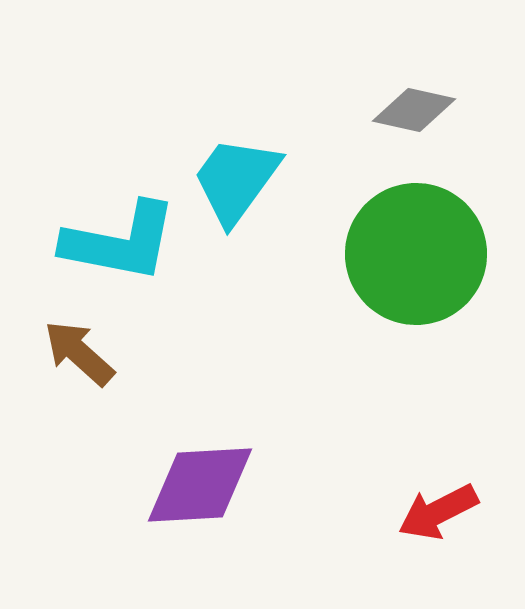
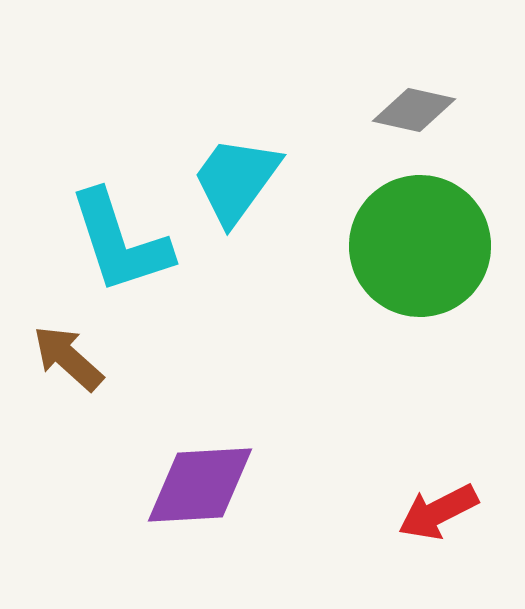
cyan L-shape: rotated 61 degrees clockwise
green circle: moved 4 px right, 8 px up
brown arrow: moved 11 px left, 5 px down
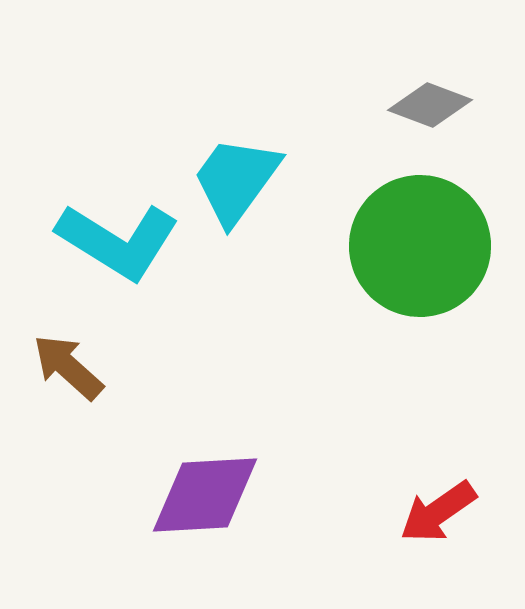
gray diamond: moved 16 px right, 5 px up; rotated 8 degrees clockwise
cyan L-shape: moved 2 px left, 1 px up; rotated 40 degrees counterclockwise
brown arrow: moved 9 px down
purple diamond: moved 5 px right, 10 px down
red arrow: rotated 8 degrees counterclockwise
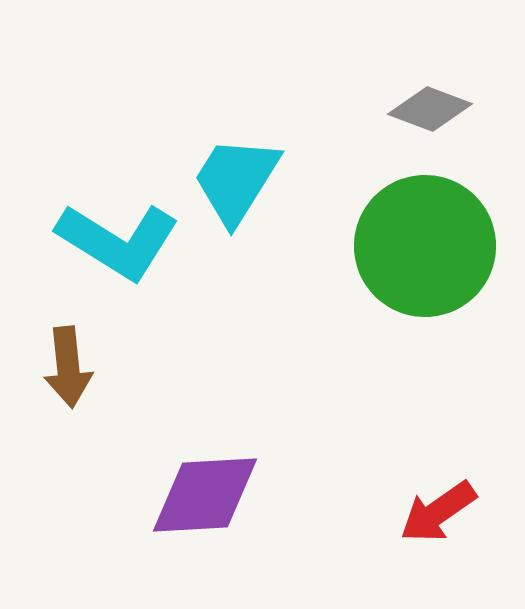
gray diamond: moved 4 px down
cyan trapezoid: rotated 4 degrees counterclockwise
green circle: moved 5 px right
brown arrow: rotated 138 degrees counterclockwise
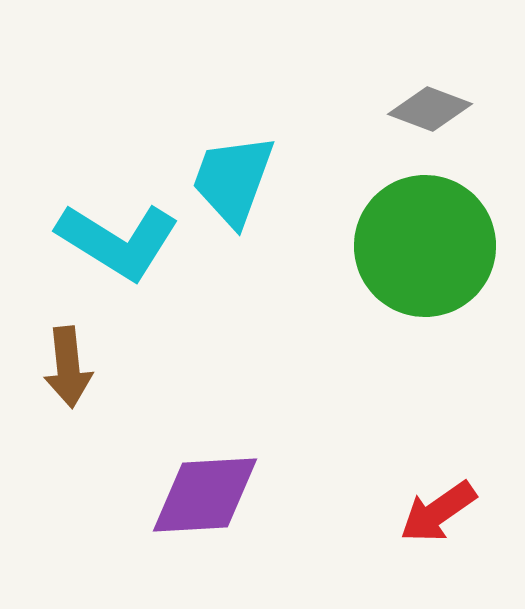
cyan trapezoid: moved 3 px left; rotated 12 degrees counterclockwise
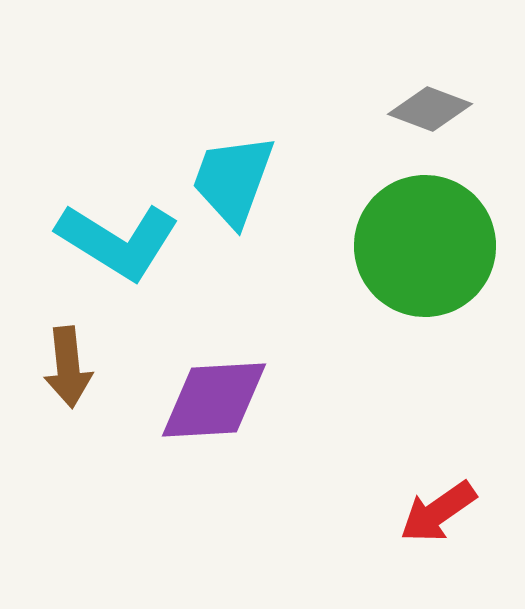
purple diamond: moved 9 px right, 95 px up
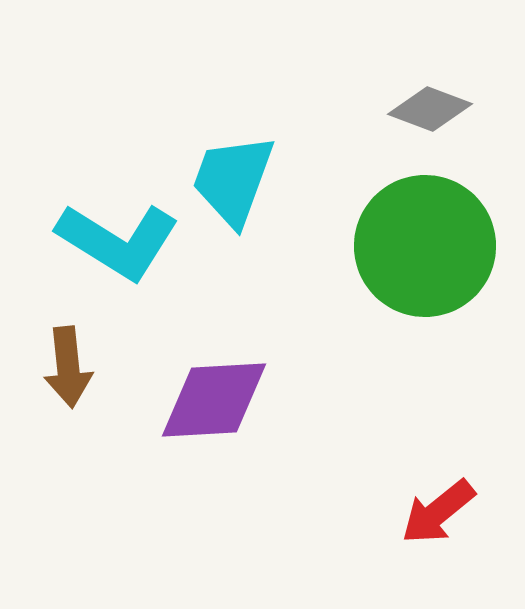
red arrow: rotated 4 degrees counterclockwise
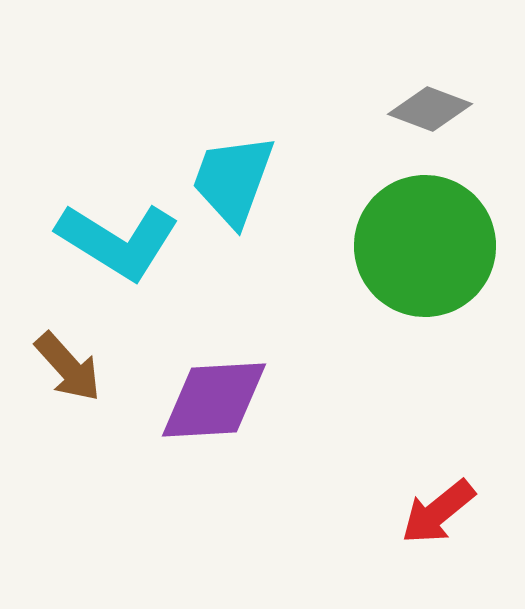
brown arrow: rotated 36 degrees counterclockwise
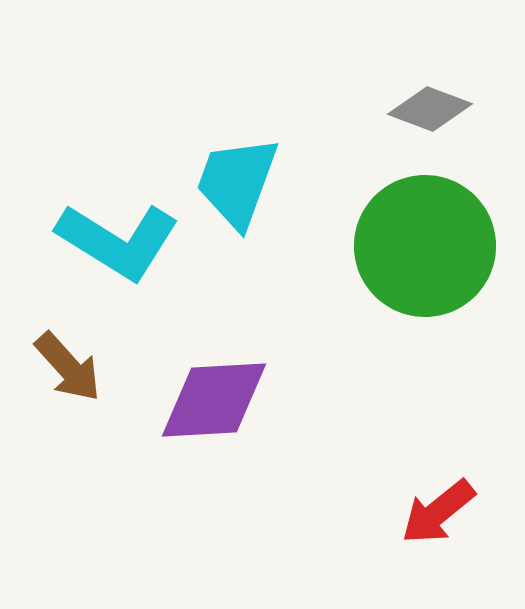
cyan trapezoid: moved 4 px right, 2 px down
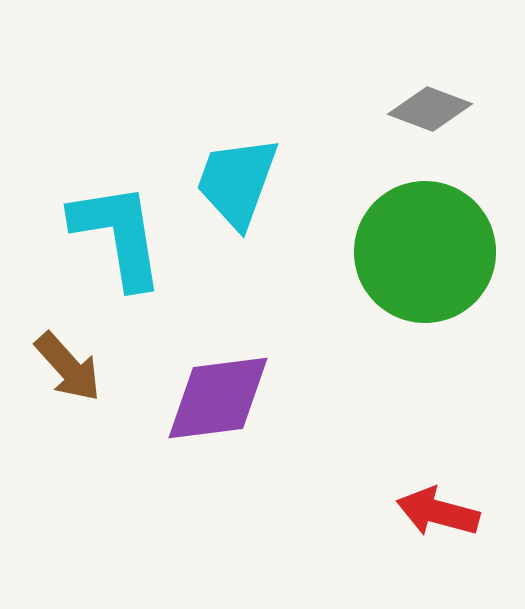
cyan L-shape: moved 6 px up; rotated 131 degrees counterclockwise
green circle: moved 6 px down
purple diamond: moved 4 px right, 2 px up; rotated 4 degrees counterclockwise
red arrow: rotated 54 degrees clockwise
